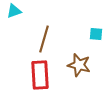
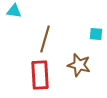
cyan triangle: rotated 28 degrees clockwise
brown line: moved 1 px right
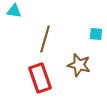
red rectangle: moved 3 px down; rotated 16 degrees counterclockwise
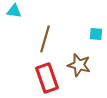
red rectangle: moved 7 px right
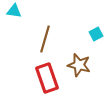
cyan square: rotated 32 degrees counterclockwise
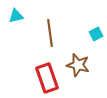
cyan triangle: moved 2 px right, 5 px down; rotated 21 degrees counterclockwise
brown line: moved 5 px right, 6 px up; rotated 24 degrees counterclockwise
brown star: moved 1 px left
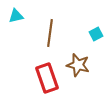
brown line: rotated 16 degrees clockwise
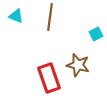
cyan triangle: rotated 35 degrees clockwise
brown line: moved 16 px up
red rectangle: moved 2 px right
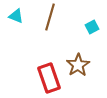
brown line: rotated 8 degrees clockwise
cyan square: moved 4 px left, 7 px up
brown star: rotated 25 degrees clockwise
